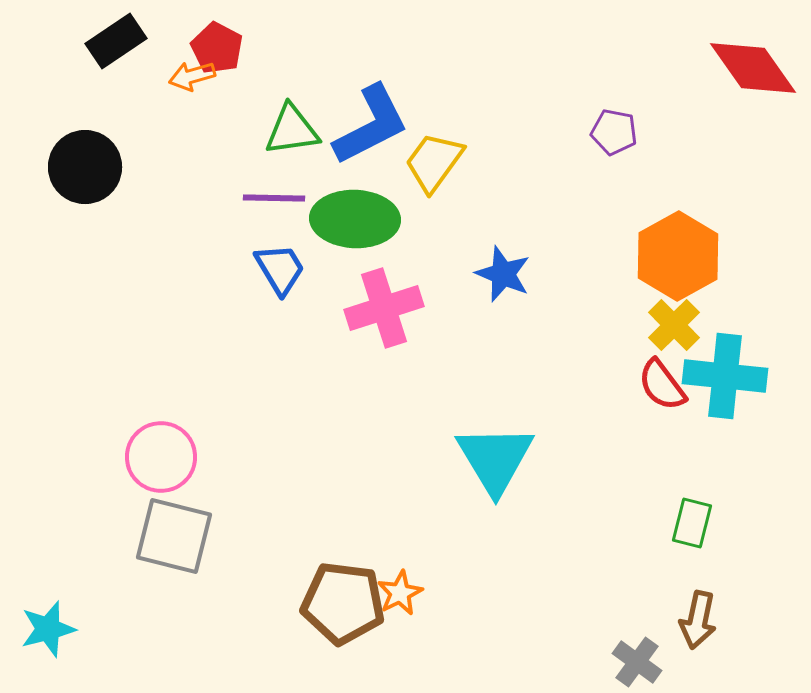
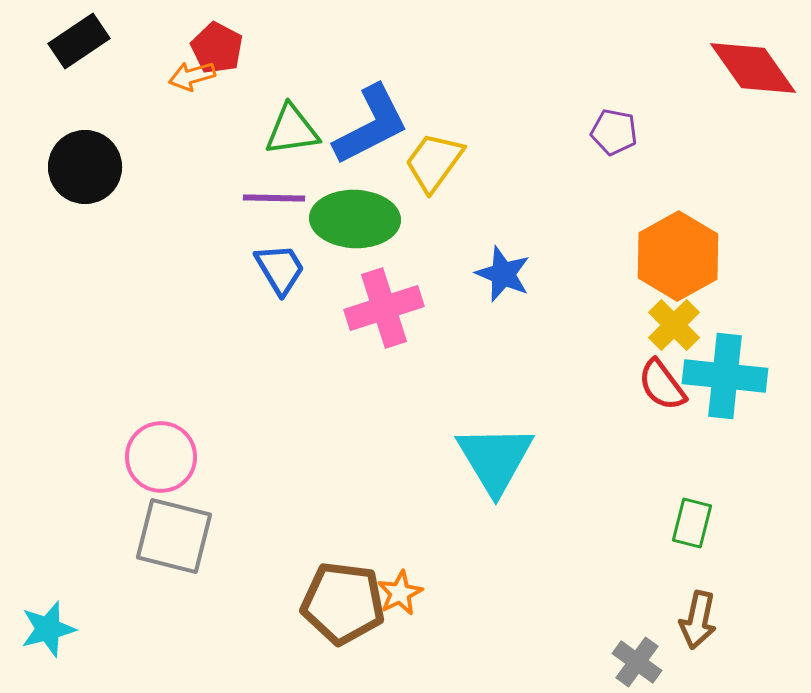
black rectangle: moved 37 px left
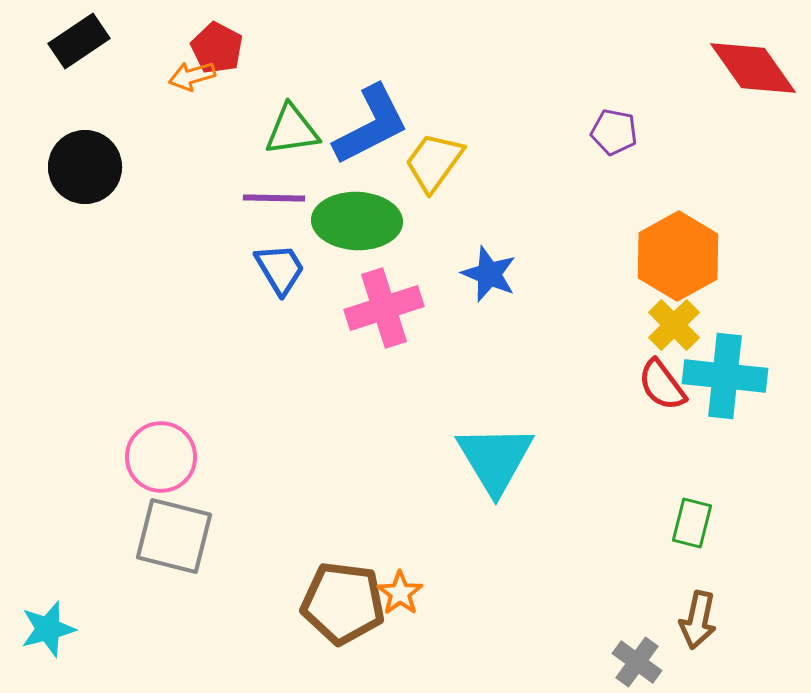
green ellipse: moved 2 px right, 2 px down
blue star: moved 14 px left
orange star: rotated 9 degrees counterclockwise
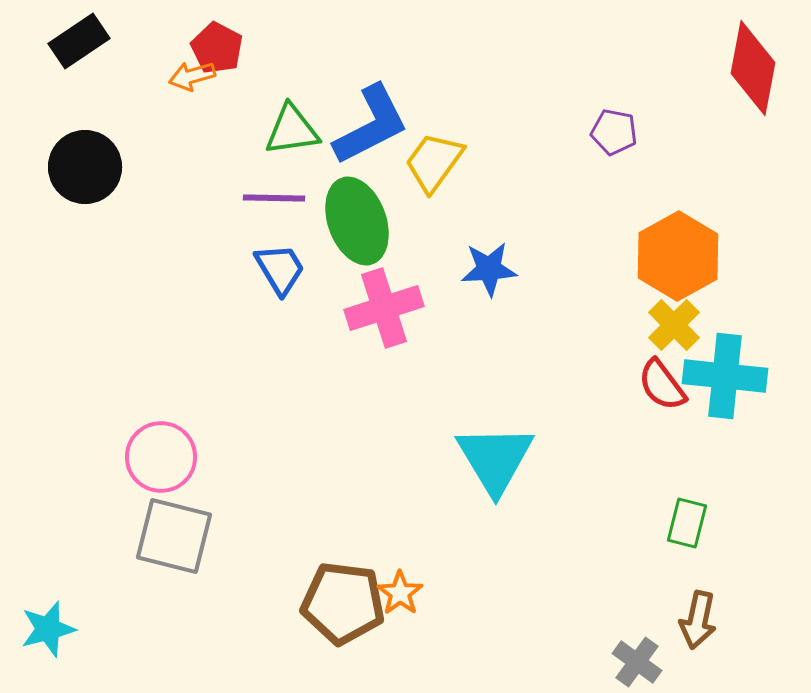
red diamond: rotated 46 degrees clockwise
green ellipse: rotated 68 degrees clockwise
blue star: moved 5 px up; rotated 26 degrees counterclockwise
green rectangle: moved 5 px left
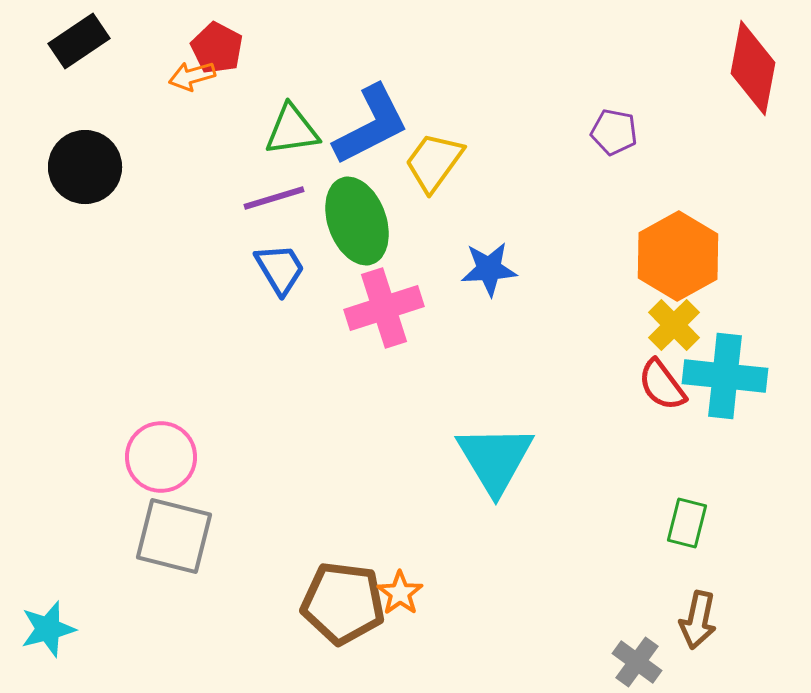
purple line: rotated 18 degrees counterclockwise
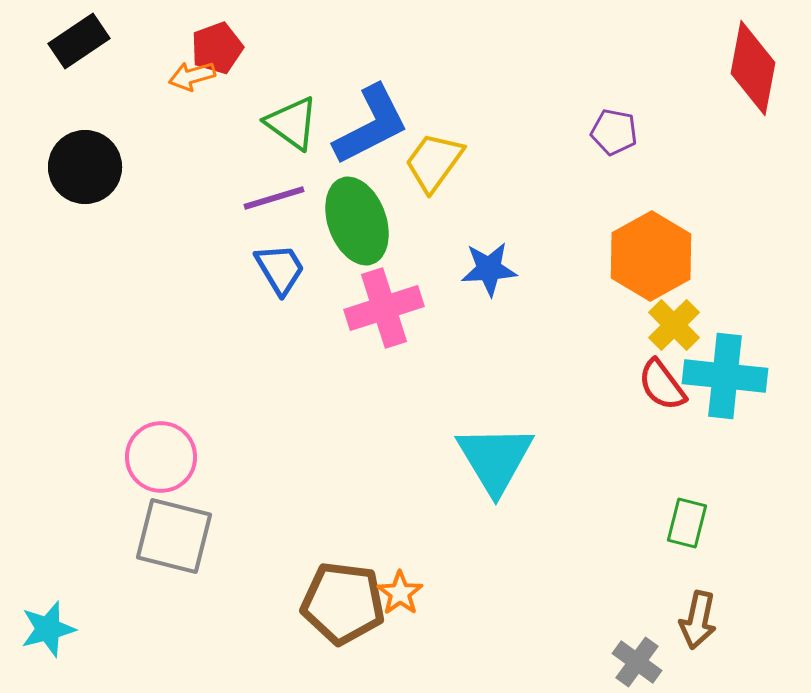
red pentagon: rotated 24 degrees clockwise
green triangle: moved 7 px up; rotated 44 degrees clockwise
orange hexagon: moved 27 px left
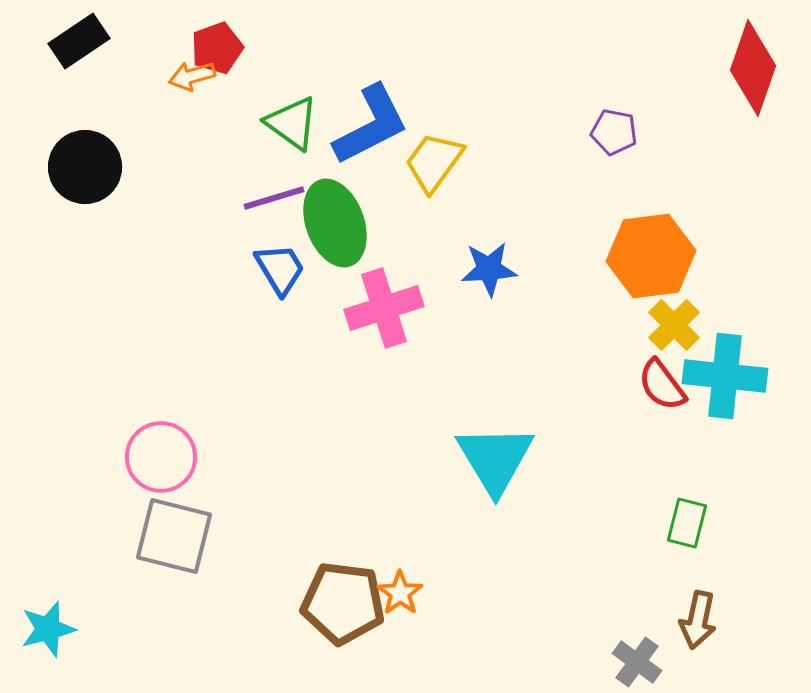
red diamond: rotated 8 degrees clockwise
green ellipse: moved 22 px left, 2 px down
orange hexagon: rotated 22 degrees clockwise
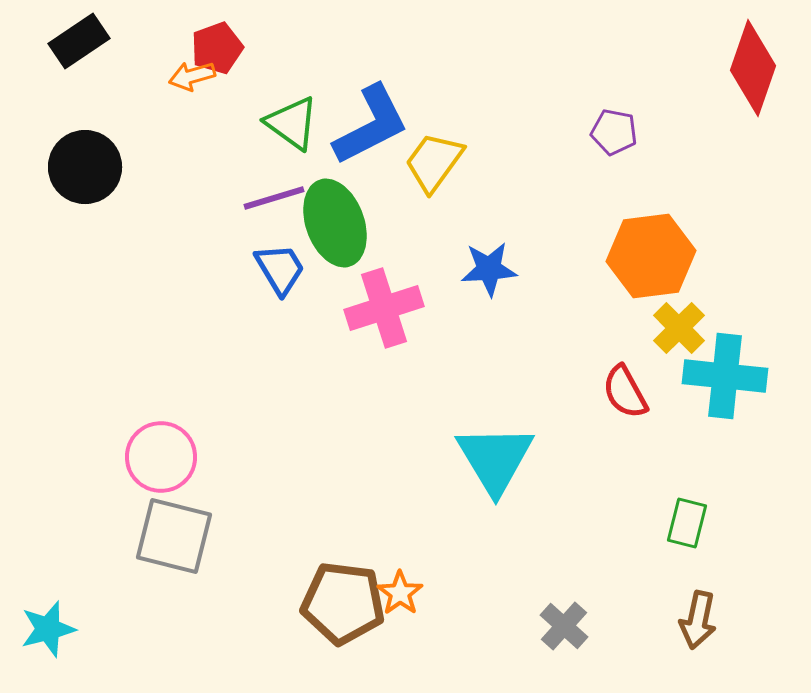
yellow cross: moved 5 px right, 3 px down
red semicircle: moved 37 px left, 7 px down; rotated 8 degrees clockwise
gray cross: moved 73 px left, 36 px up; rotated 6 degrees clockwise
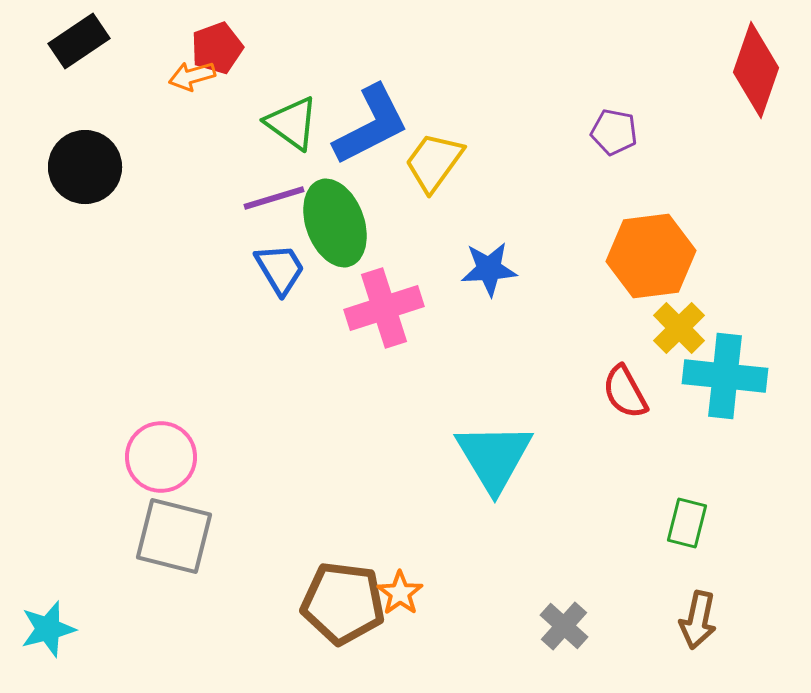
red diamond: moved 3 px right, 2 px down
cyan triangle: moved 1 px left, 2 px up
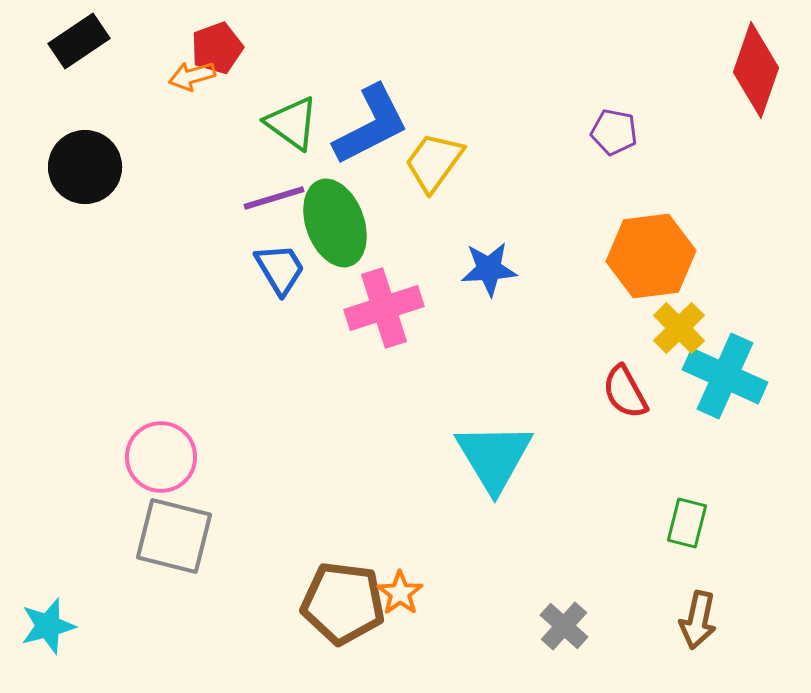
cyan cross: rotated 18 degrees clockwise
cyan star: moved 3 px up
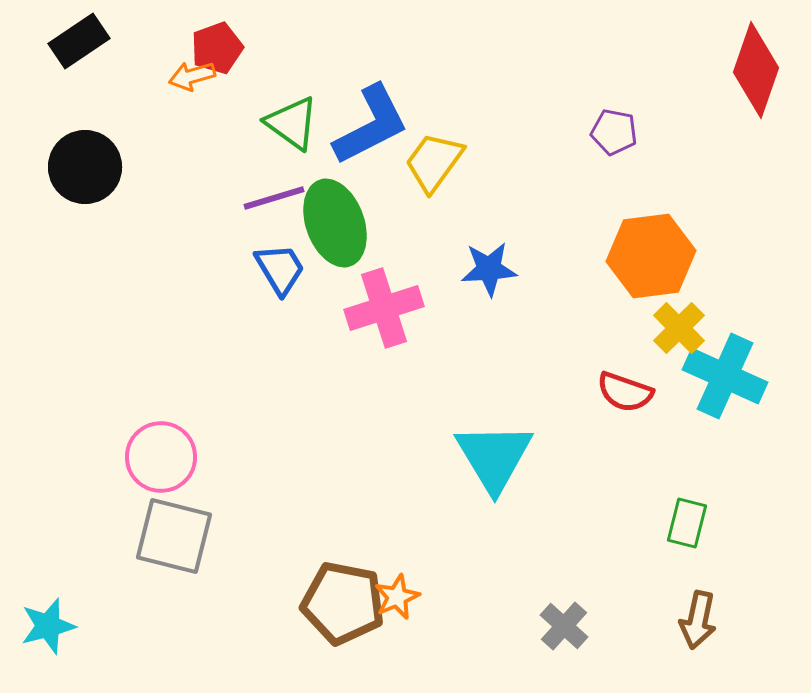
red semicircle: rotated 42 degrees counterclockwise
orange star: moved 3 px left, 4 px down; rotated 12 degrees clockwise
brown pentagon: rotated 4 degrees clockwise
